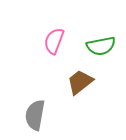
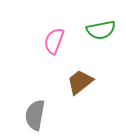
green semicircle: moved 16 px up
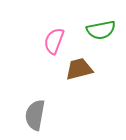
brown trapezoid: moved 1 px left, 13 px up; rotated 24 degrees clockwise
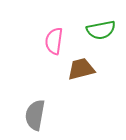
pink semicircle: rotated 12 degrees counterclockwise
brown trapezoid: moved 2 px right
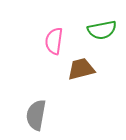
green semicircle: moved 1 px right
gray semicircle: moved 1 px right
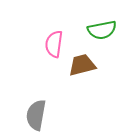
pink semicircle: moved 3 px down
brown trapezoid: moved 1 px right, 4 px up
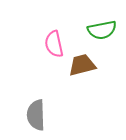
pink semicircle: rotated 20 degrees counterclockwise
gray semicircle: rotated 12 degrees counterclockwise
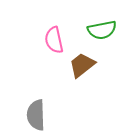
pink semicircle: moved 4 px up
brown trapezoid: rotated 24 degrees counterclockwise
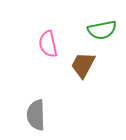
pink semicircle: moved 6 px left, 4 px down
brown trapezoid: moved 1 px right; rotated 24 degrees counterclockwise
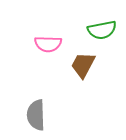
pink semicircle: rotated 76 degrees counterclockwise
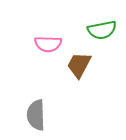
brown trapezoid: moved 4 px left
